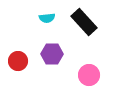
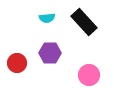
purple hexagon: moved 2 px left, 1 px up
red circle: moved 1 px left, 2 px down
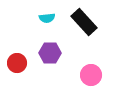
pink circle: moved 2 px right
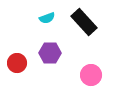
cyan semicircle: rotated 14 degrees counterclockwise
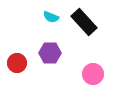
cyan semicircle: moved 4 px right, 1 px up; rotated 42 degrees clockwise
pink circle: moved 2 px right, 1 px up
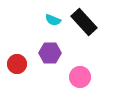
cyan semicircle: moved 2 px right, 3 px down
red circle: moved 1 px down
pink circle: moved 13 px left, 3 px down
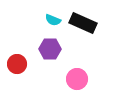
black rectangle: moved 1 px left, 1 px down; rotated 24 degrees counterclockwise
purple hexagon: moved 4 px up
pink circle: moved 3 px left, 2 px down
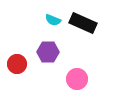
purple hexagon: moved 2 px left, 3 px down
